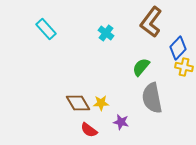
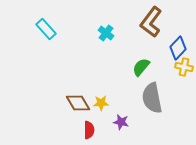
red semicircle: rotated 126 degrees counterclockwise
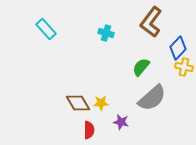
cyan cross: rotated 21 degrees counterclockwise
gray semicircle: rotated 120 degrees counterclockwise
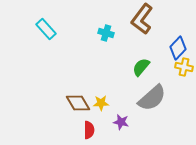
brown L-shape: moved 9 px left, 3 px up
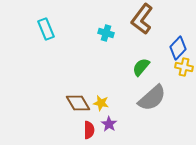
cyan rectangle: rotated 20 degrees clockwise
yellow star: rotated 14 degrees clockwise
purple star: moved 12 px left, 2 px down; rotated 21 degrees clockwise
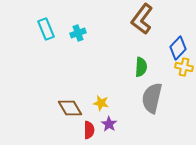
cyan cross: moved 28 px left; rotated 35 degrees counterclockwise
green semicircle: rotated 144 degrees clockwise
gray semicircle: rotated 144 degrees clockwise
brown diamond: moved 8 px left, 5 px down
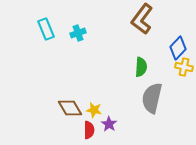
yellow star: moved 7 px left, 7 px down
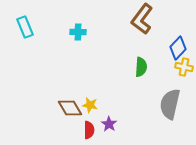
cyan rectangle: moved 21 px left, 2 px up
cyan cross: moved 1 px up; rotated 21 degrees clockwise
gray semicircle: moved 18 px right, 6 px down
yellow star: moved 4 px left, 5 px up
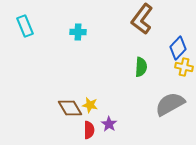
cyan rectangle: moved 1 px up
gray semicircle: rotated 48 degrees clockwise
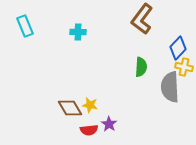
gray semicircle: moved 17 px up; rotated 64 degrees counterclockwise
red semicircle: rotated 84 degrees clockwise
